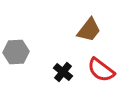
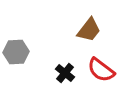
black cross: moved 2 px right, 1 px down
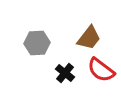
brown trapezoid: moved 8 px down
gray hexagon: moved 21 px right, 9 px up
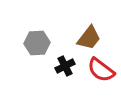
black cross: moved 7 px up; rotated 24 degrees clockwise
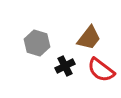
gray hexagon: rotated 20 degrees clockwise
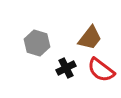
brown trapezoid: moved 1 px right
black cross: moved 1 px right, 2 px down
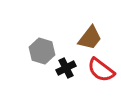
gray hexagon: moved 5 px right, 8 px down
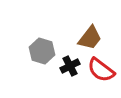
black cross: moved 4 px right, 2 px up
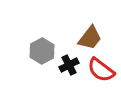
gray hexagon: rotated 15 degrees clockwise
black cross: moved 1 px left, 1 px up
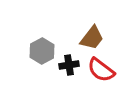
brown trapezoid: moved 2 px right
black cross: rotated 18 degrees clockwise
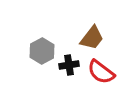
red semicircle: moved 2 px down
